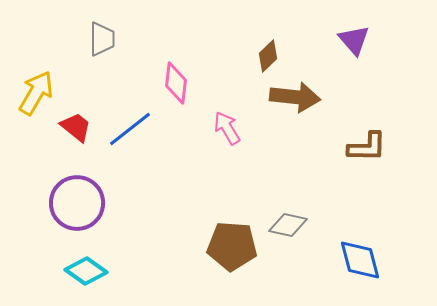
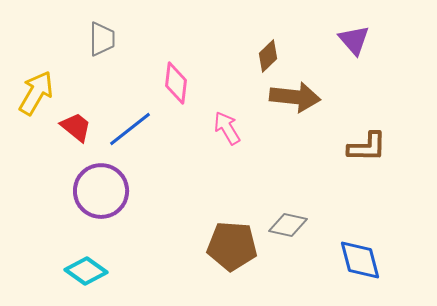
purple circle: moved 24 px right, 12 px up
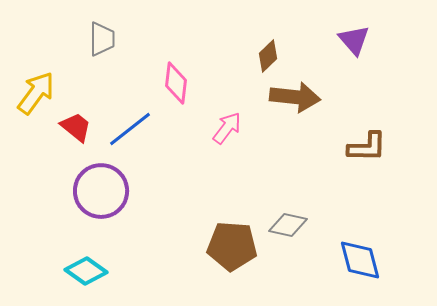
yellow arrow: rotated 6 degrees clockwise
pink arrow: rotated 68 degrees clockwise
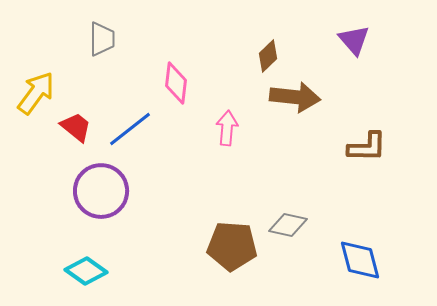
pink arrow: rotated 32 degrees counterclockwise
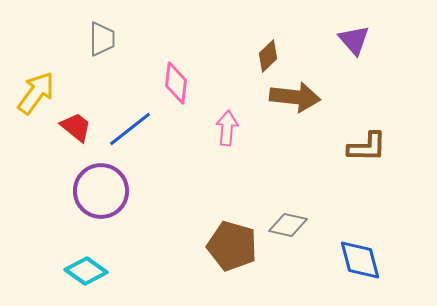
brown pentagon: rotated 12 degrees clockwise
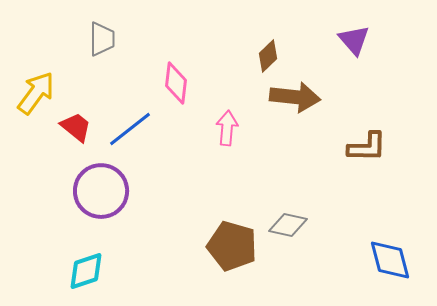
blue diamond: moved 30 px right
cyan diamond: rotated 54 degrees counterclockwise
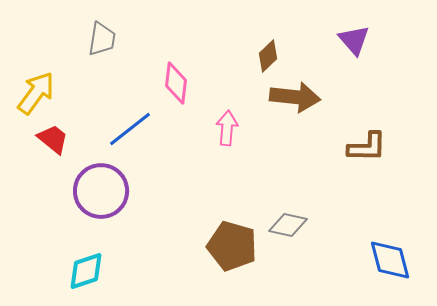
gray trapezoid: rotated 9 degrees clockwise
red trapezoid: moved 23 px left, 12 px down
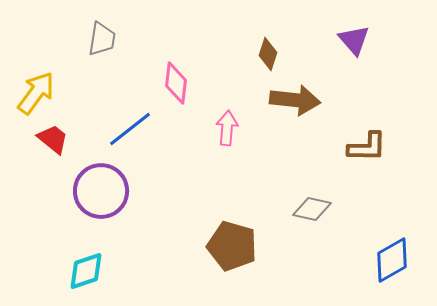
brown diamond: moved 2 px up; rotated 28 degrees counterclockwise
brown arrow: moved 3 px down
gray diamond: moved 24 px right, 16 px up
blue diamond: moved 2 px right; rotated 75 degrees clockwise
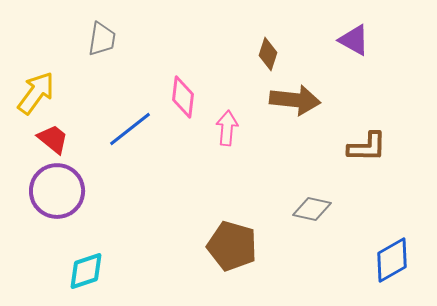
purple triangle: rotated 20 degrees counterclockwise
pink diamond: moved 7 px right, 14 px down
purple circle: moved 44 px left
